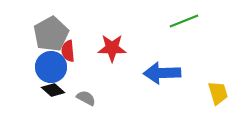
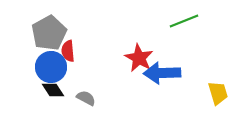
gray pentagon: moved 2 px left, 1 px up
red star: moved 27 px right, 10 px down; rotated 28 degrees clockwise
black diamond: rotated 15 degrees clockwise
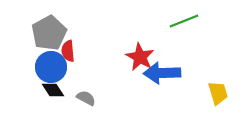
red star: moved 1 px right, 1 px up
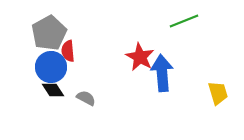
blue arrow: rotated 87 degrees clockwise
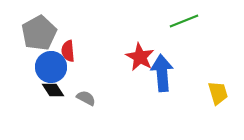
gray pentagon: moved 10 px left
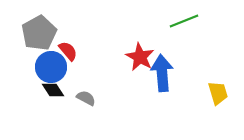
red semicircle: rotated 145 degrees clockwise
